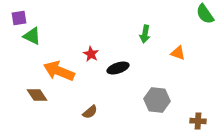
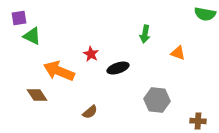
green semicircle: rotated 45 degrees counterclockwise
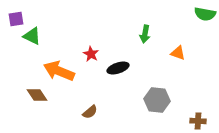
purple square: moved 3 px left, 1 px down
